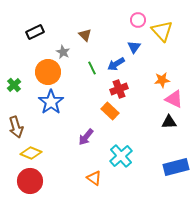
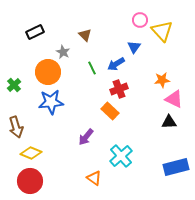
pink circle: moved 2 px right
blue star: rotated 30 degrees clockwise
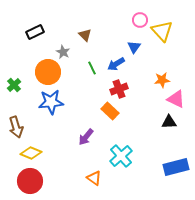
pink triangle: moved 2 px right
